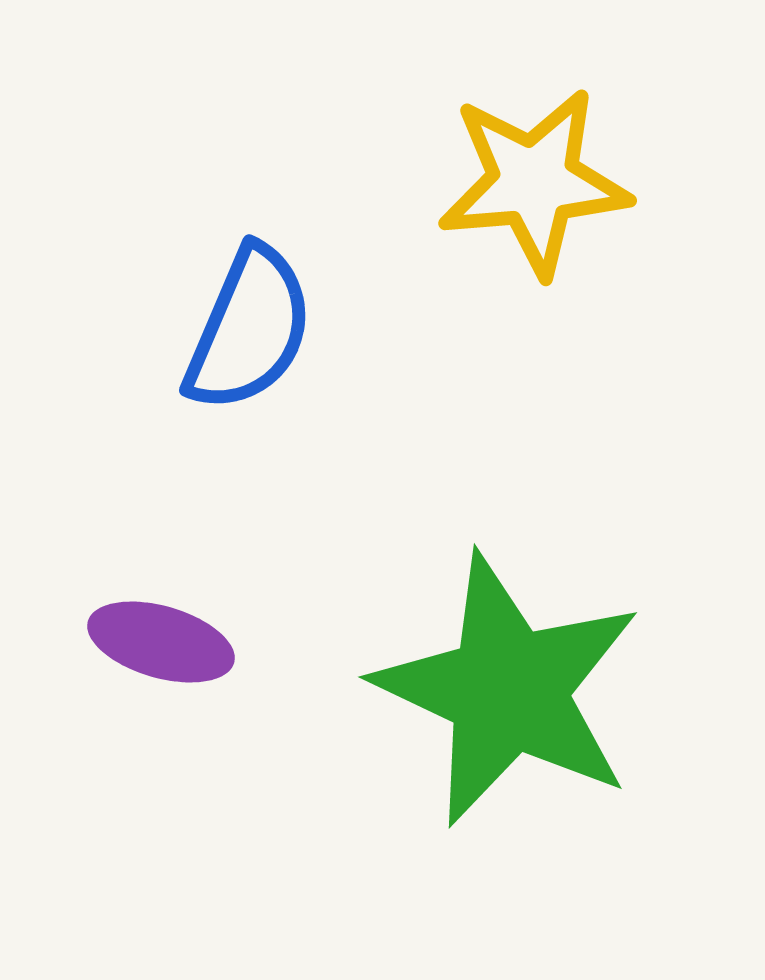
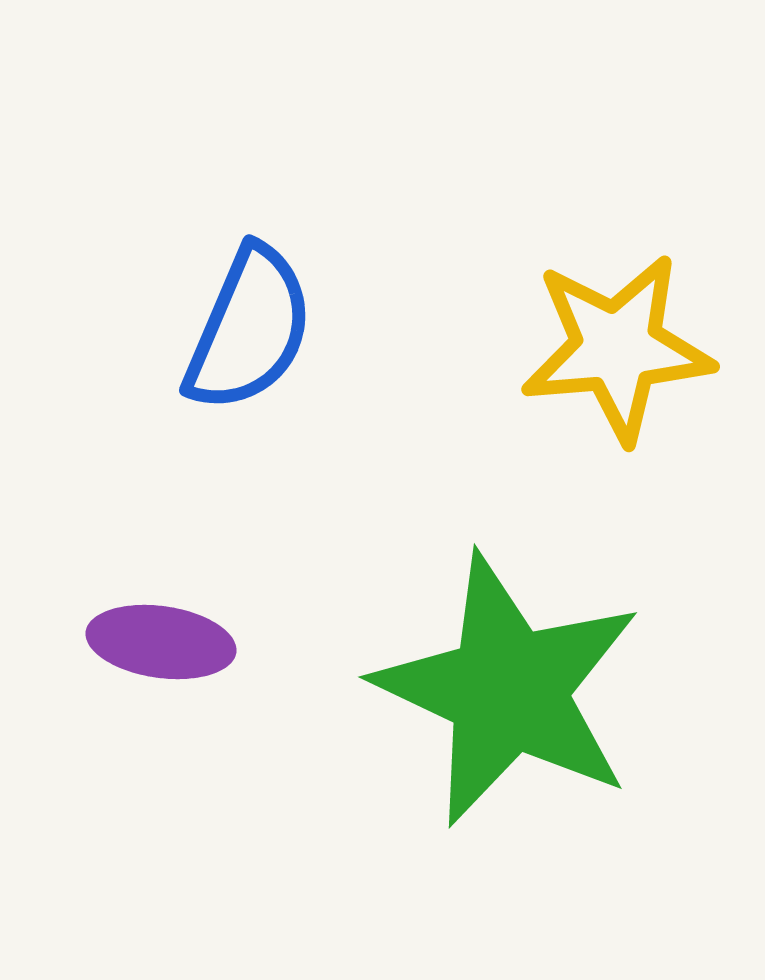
yellow star: moved 83 px right, 166 px down
purple ellipse: rotated 8 degrees counterclockwise
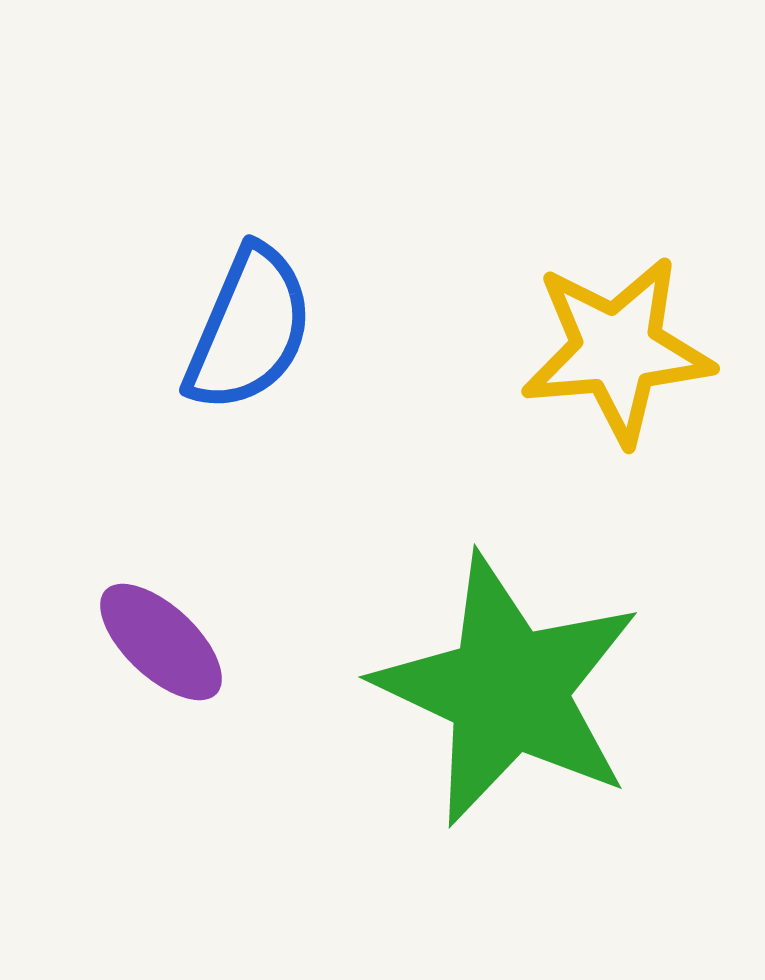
yellow star: moved 2 px down
purple ellipse: rotated 35 degrees clockwise
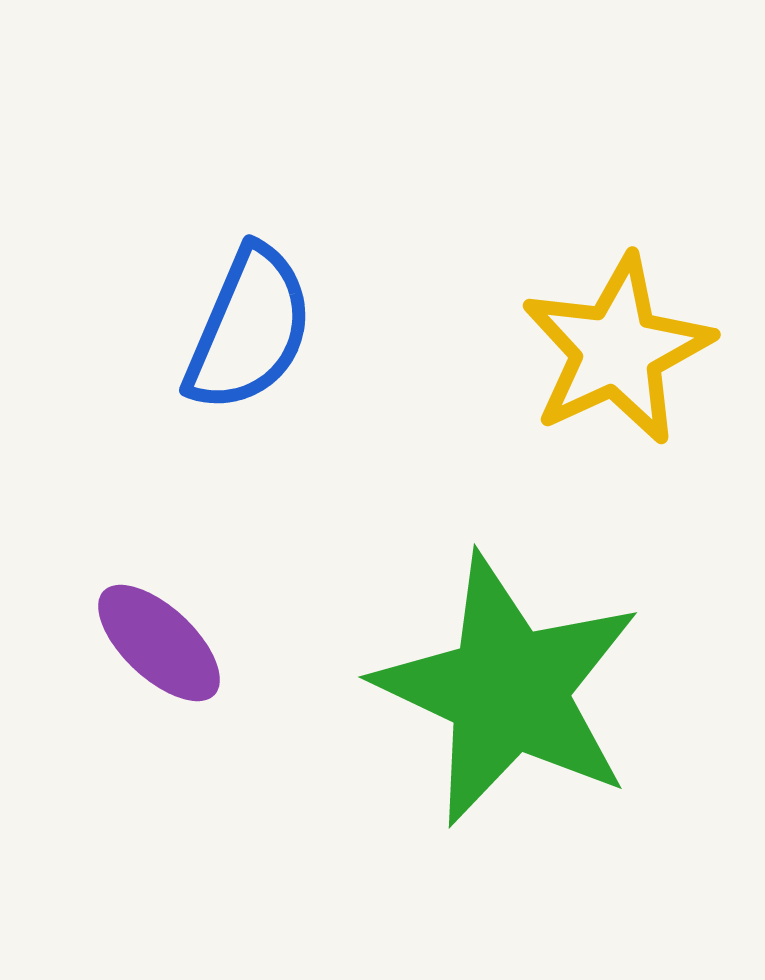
yellow star: rotated 20 degrees counterclockwise
purple ellipse: moved 2 px left, 1 px down
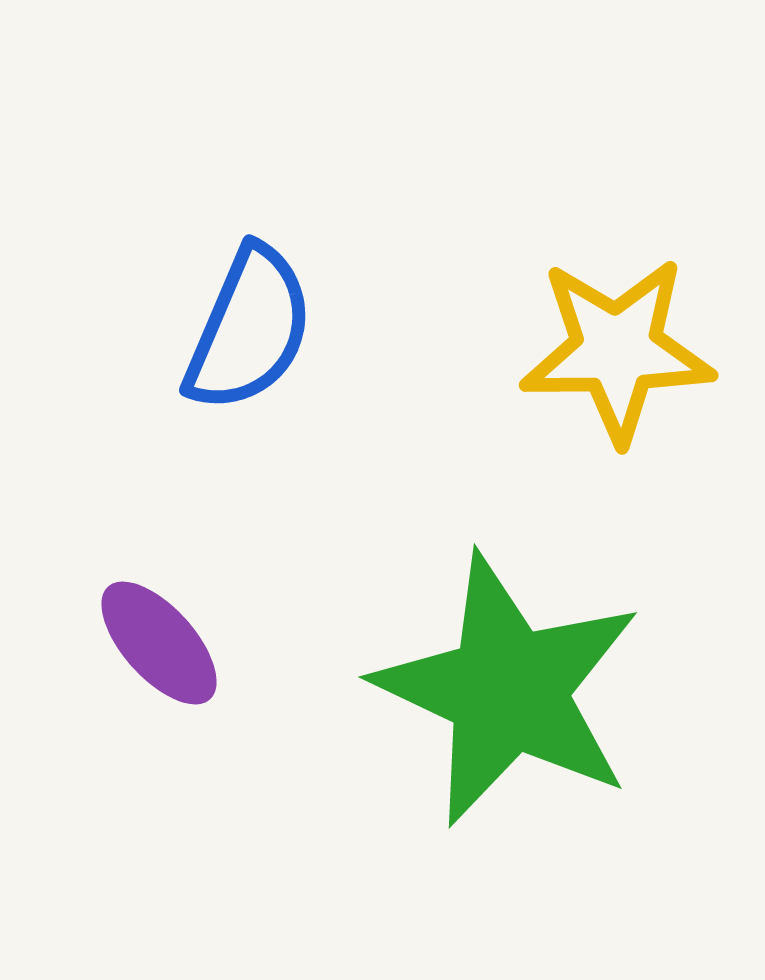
yellow star: rotated 24 degrees clockwise
purple ellipse: rotated 5 degrees clockwise
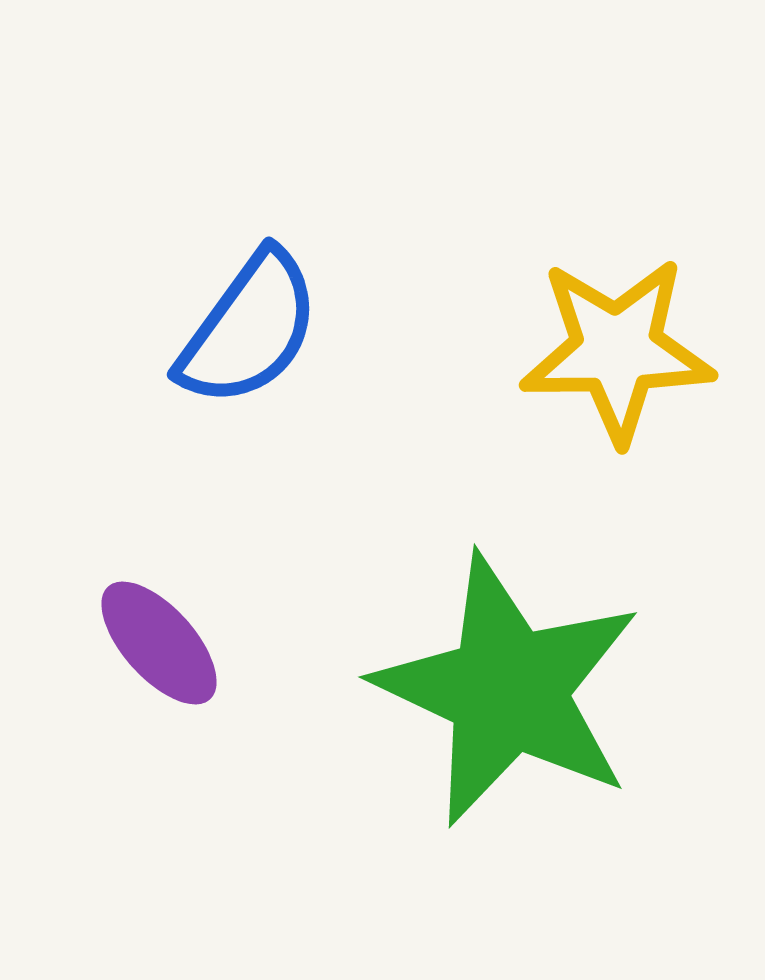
blue semicircle: rotated 13 degrees clockwise
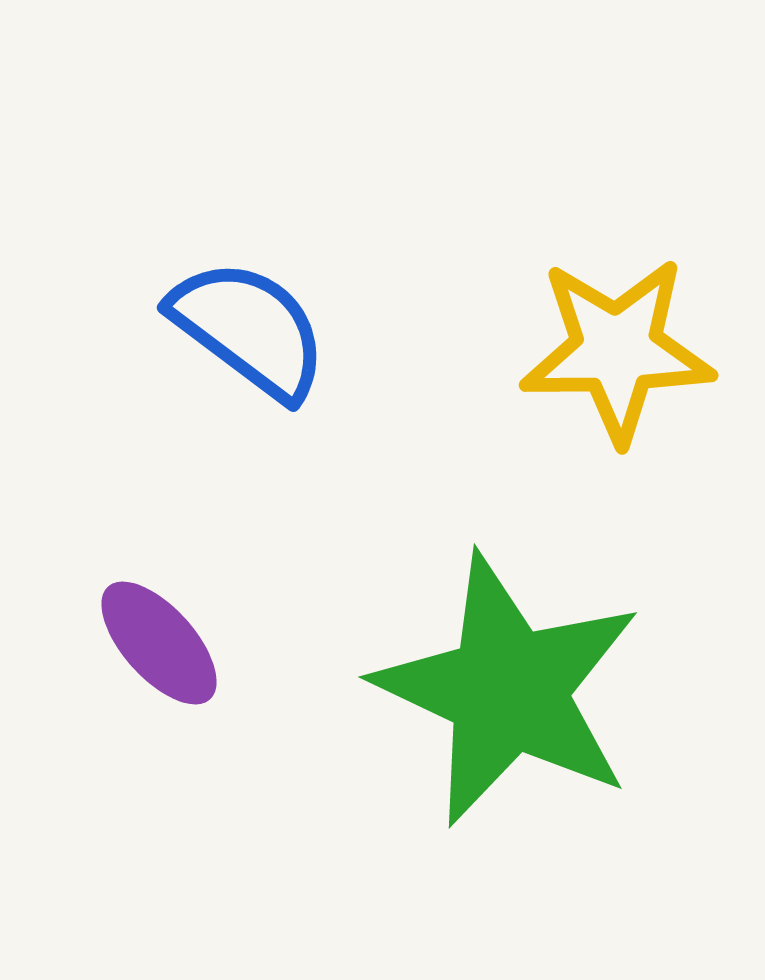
blue semicircle: rotated 89 degrees counterclockwise
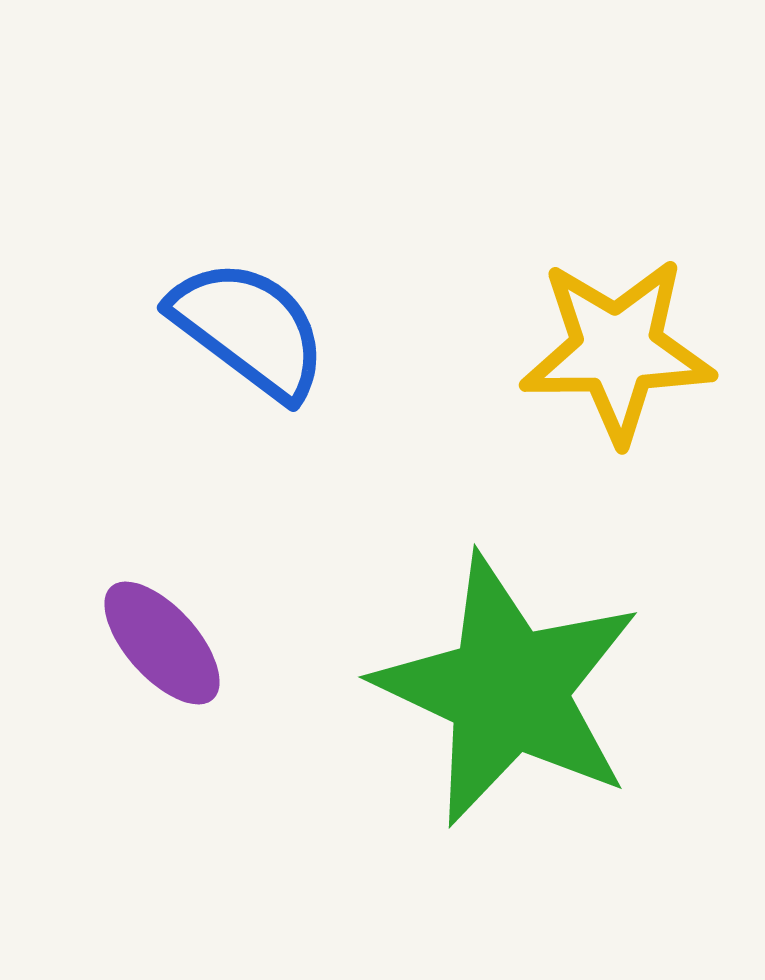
purple ellipse: moved 3 px right
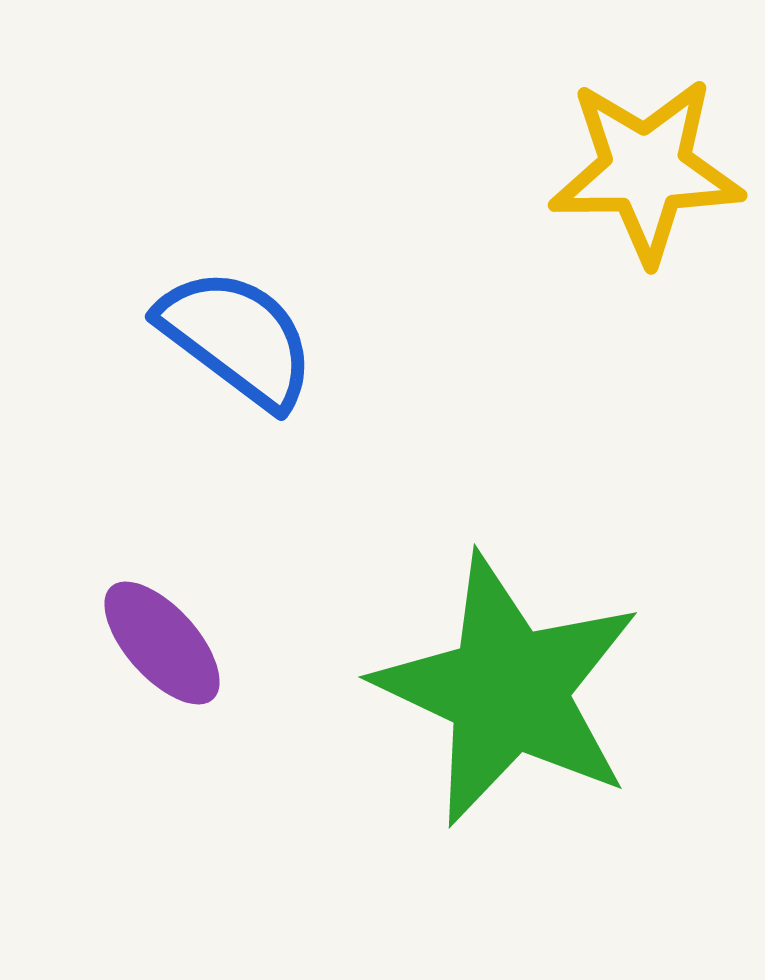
blue semicircle: moved 12 px left, 9 px down
yellow star: moved 29 px right, 180 px up
